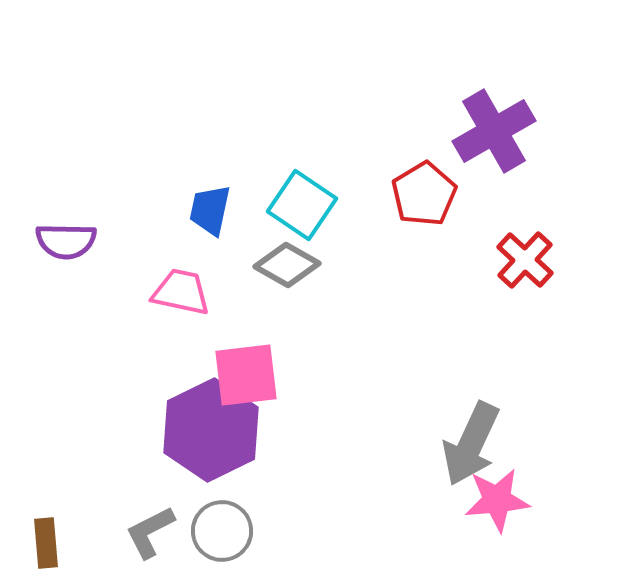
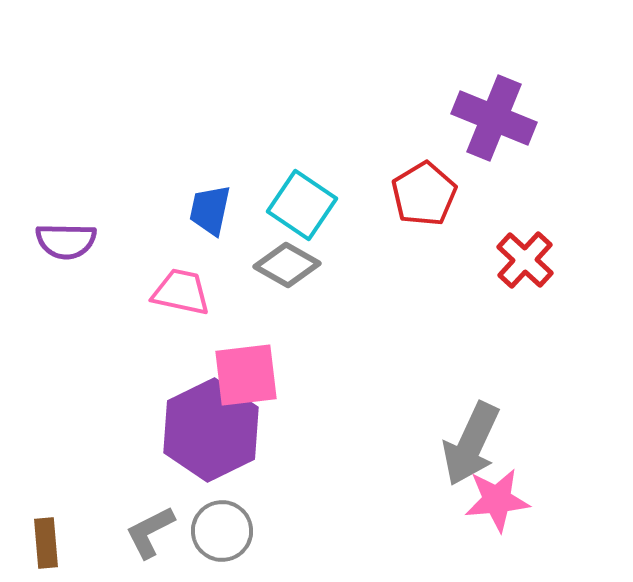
purple cross: moved 13 px up; rotated 38 degrees counterclockwise
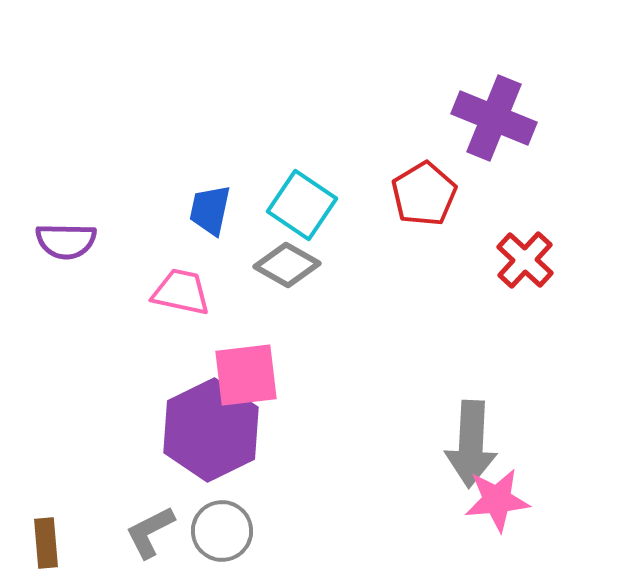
gray arrow: rotated 22 degrees counterclockwise
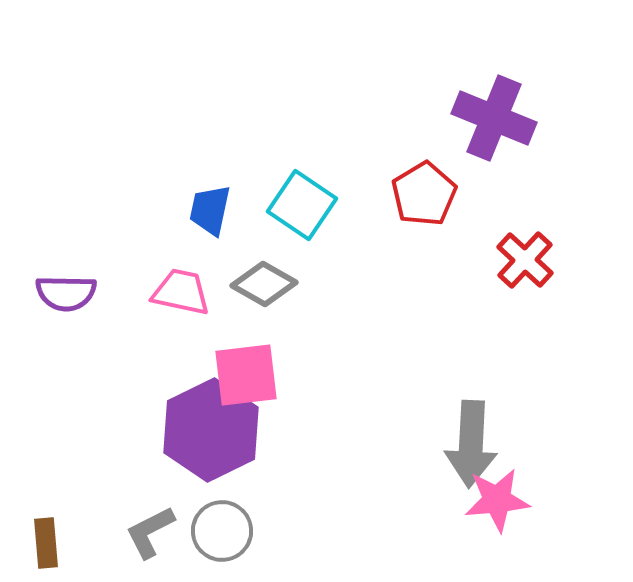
purple semicircle: moved 52 px down
gray diamond: moved 23 px left, 19 px down
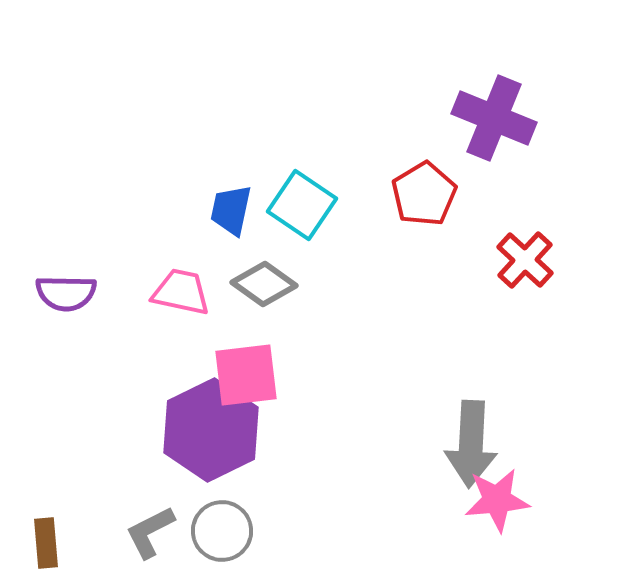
blue trapezoid: moved 21 px right
gray diamond: rotated 6 degrees clockwise
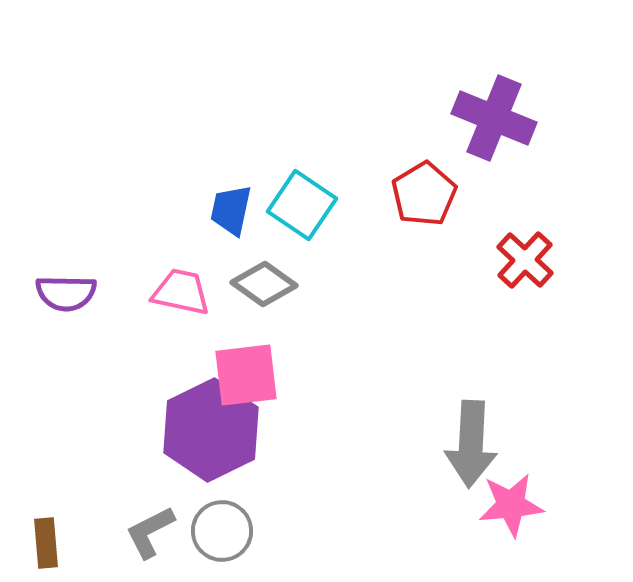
pink star: moved 14 px right, 5 px down
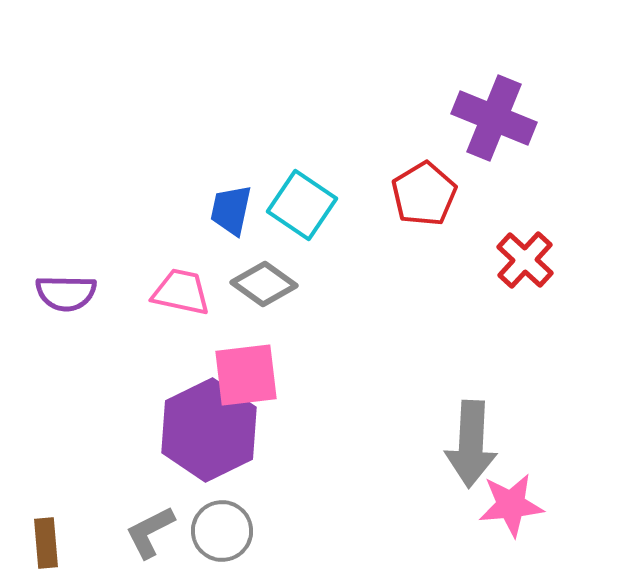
purple hexagon: moved 2 px left
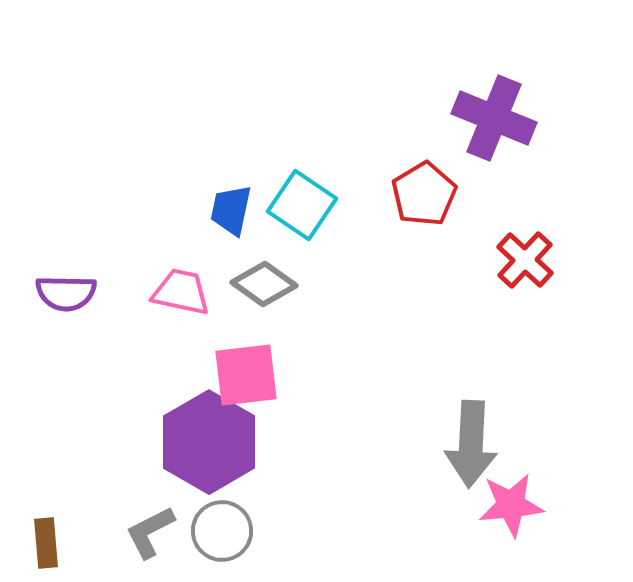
purple hexagon: moved 12 px down; rotated 4 degrees counterclockwise
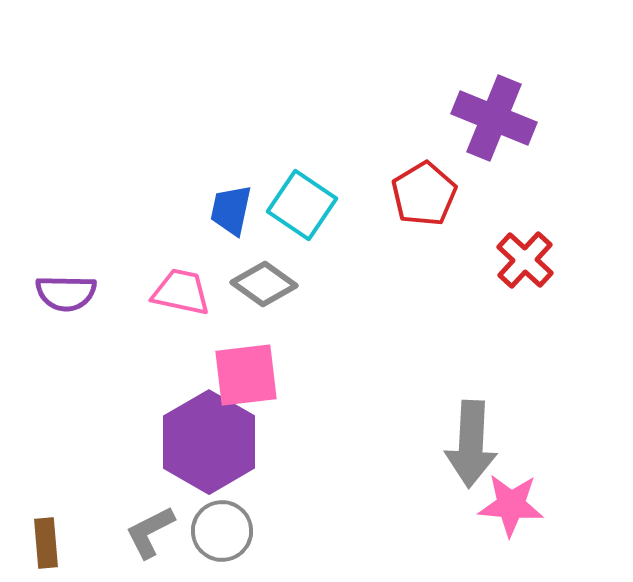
pink star: rotated 10 degrees clockwise
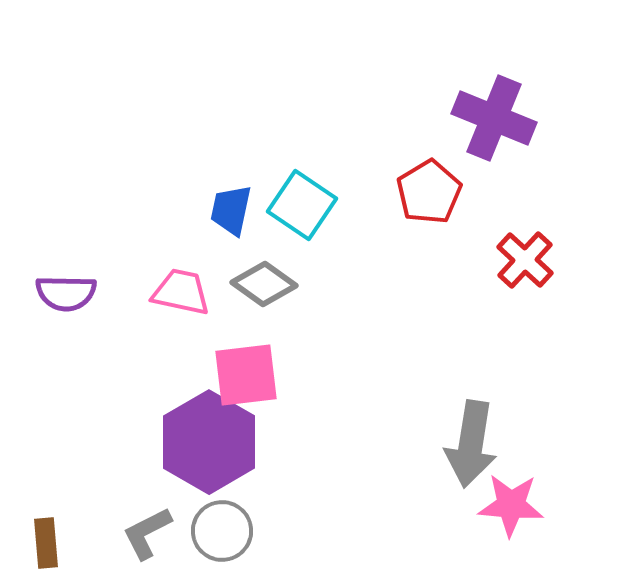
red pentagon: moved 5 px right, 2 px up
gray arrow: rotated 6 degrees clockwise
gray L-shape: moved 3 px left, 1 px down
